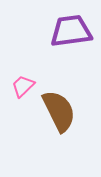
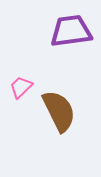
pink trapezoid: moved 2 px left, 1 px down
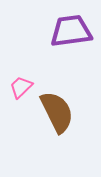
brown semicircle: moved 2 px left, 1 px down
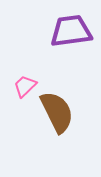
pink trapezoid: moved 4 px right, 1 px up
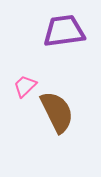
purple trapezoid: moved 7 px left
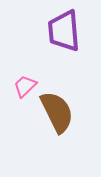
purple trapezoid: rotated 87 degrees counterclockwise
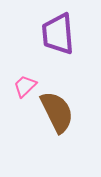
purple trapezoid: moved 6 px left, 3 px down
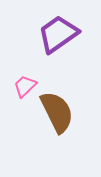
purple trapezoid: rotated 60 degrees clockwise
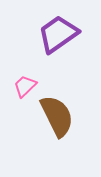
brown semicircle: moved 4 px down
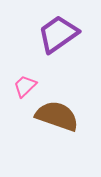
brown semicircle: rotated 45 degrees counterclockwise
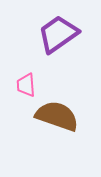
pink trapezoid: moved 1 px right, 1 px up; rotated 50 degrees counterclockwise
